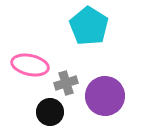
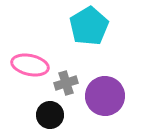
cyan pentagon: rotated 9 degrees clockwise
black circle: moved 3 px down
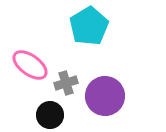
pink ellipse: rotated 24 degrees clockwise
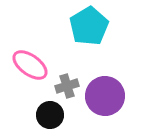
gray cross: moved 1 px right, 3 px down
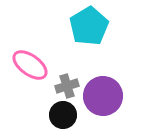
purple circle: moved 2 px left
black circle: moved 13 px right
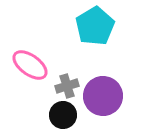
cyan pentagon: moved 6 px right
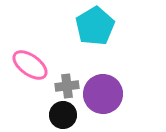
gray cross: rotated 10 degrees clockwise
purple circle: moved 2 px up
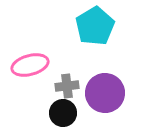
pink ellipse: rotated 51 degrees counterclockwise
purple circle: moved 2 px right, 1 px up
black circle: moved 2 px up
